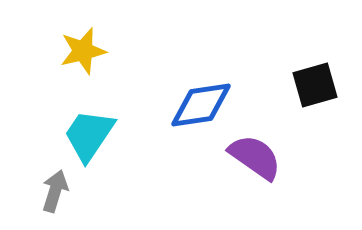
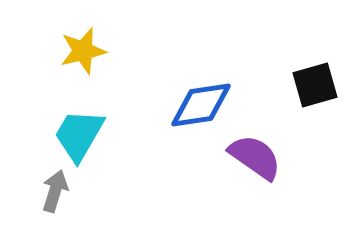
cyan trapezoid: moved 10 px left; rotated 4 degrees counterclockwise
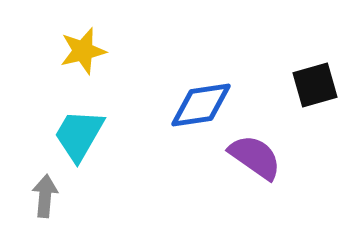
gray arrow: moved 10 px left, 5 px down; rotated 12 degrees counterclockwise
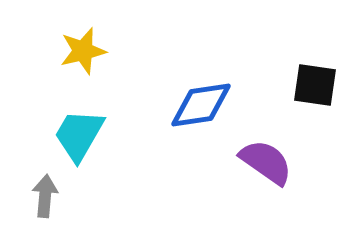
black square: rotated 24 degrees clockwise
purple semicircle: moved 11 px right, 5 px down
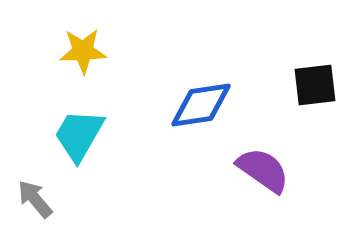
yellow star: rotated 12 degrees clockwise
black square: rotated 15 degrees counterclockwise
purple semicircle: moved 3 px left, 8 px down
gray arrow: moved 10 px left, 3 px down; rotated 45 degrees counterclockwise
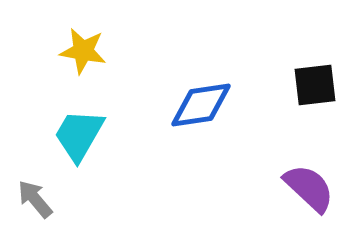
yellow star: rotated 12 degrees clockwise
purple semicircle: moved 46 px right, 18 px down; rotated 8 degrees clockwise
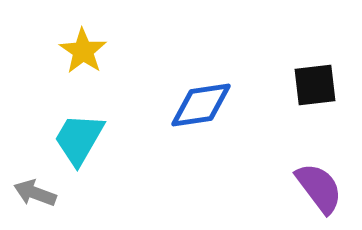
yellow star: rotated 24 degrees clockwise
cyan trapezoid: moved 4 px down
purple semicircle: moved 10 px right; rotated 10 degrees clockwise
gray arrow: moved 6 px up; rotated 30 degrees counterclockwise
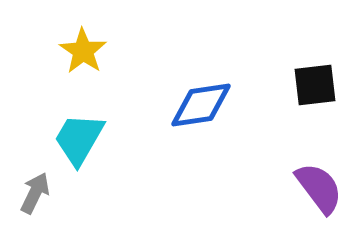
gray arrow: rotated 96 degrees clockwise
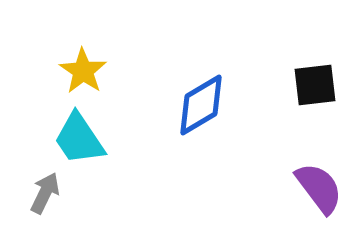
yellow star: moved 20 px down
blue diamond: rotated 22 degrees counterclockwise
cyan trapezoid: rotated 64 degrees counterclockwise
gray arrow: moved 10 px right
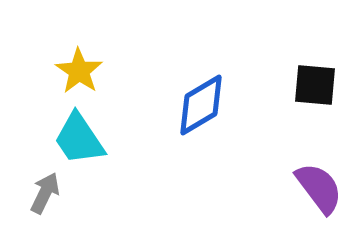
yellow star: moved 4 px left
black square: rotated 12 degrees clockwise
